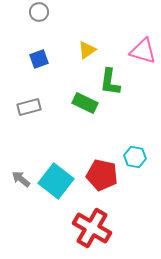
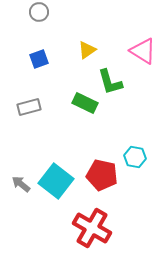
pink triangle: rotated 16 degrees clockwise
green L-shape: rotated 24 degrees counterclockwise
gray arrow: moved 5 px down
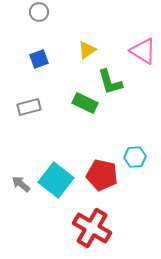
cyan hexagon: rotated 15 degrees counterclockwise
cyan square: moved 1 px up
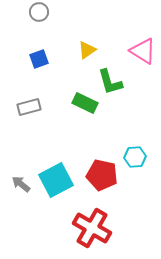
cyan square: rotated 24 degrees clockwise
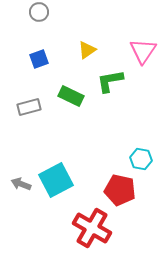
pink triangle: rotated 32 degrees clockwise
green L-shape: moved 1 px up; rotated 96 degrees clockwise
green rectangle: moved 14 px left, 7 px up
cyan hexagon: moved 6 px right, 2 px down; rotated 15 degrees clockwise
red pentagon: moved 18 px right, 15 px down
gray arrow: rotated 18 degrees counterclockwise
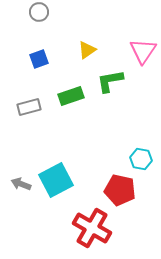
green rectangle: rotated 45 degrees counterclockwise
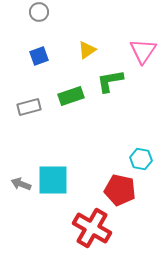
blue square: moved 3 px up
cyan square: moved 3 px left; rotated 28 degrees clockwise
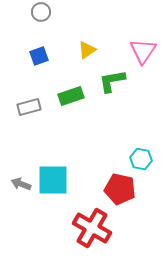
gray circle: moved 2 px right
green L-shape: moved 2 px right
red pentagon: moved 1 px up
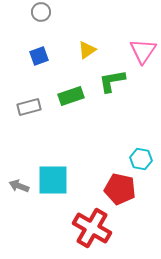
gray arrow: moved 2 px left, 2 px down
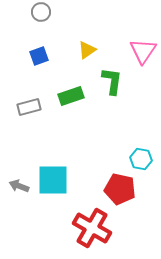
green L-shape: rotated 108 degrees clockwise
